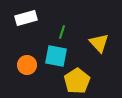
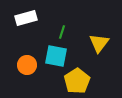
yellow triangle: rotated 20 degrees clockwise
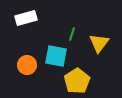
green line: moved 10 px right, 2 px down
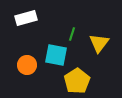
cyan square: moved 1 px up
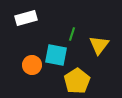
yellow triangle: moved 2 px down
orange circle: moved 5 px right
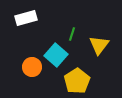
cyan square: rotated 30 degrees clockwise
orange circle: moved 2 px down
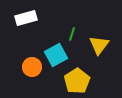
cyan square: rotated 20 degrees clockwise
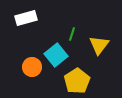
cyan square: rotated 10 degrees counterclockwise
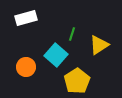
yellow triangle: rotated 20 degrees clockwise
cyan square: rotated 10 degrees counterclockwise
orange circle: moved 6 px left
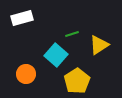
white rectangle: moved 4 px left
green line: rotated 56 degrees clockwise
orange circle: moved 7 px down
